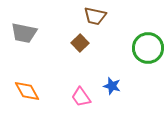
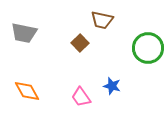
brown trapezoid: moved 7 px right, 4 px down
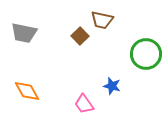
brown square: moved 7 px up
green circle: moved 2 px left, 6 px down
pink trapezoid: moved 3 px right, 7 px down
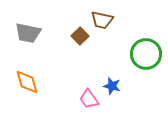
gray trapezoid: moved 4 px right
orange diamond: moved 9 px up; rotated 12 degrees clockwise
pink trapezoid: moved 5 px right, 5 px up
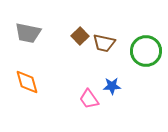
brown trapezoid: moved 2 px right, 23 px down
green circle: moved 3 px up
blue star: rotated 18 degrees counterclockwise
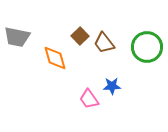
gray trapezoid: moved 11 px left, 4 px down
brown trapezoid: rotated 40 degrees clockwise
green circle: moved 1 px right, 4 px up
orange diamond: moved 28 px right, 24 px up
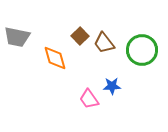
green circle: moved 5 px left, 3 px down
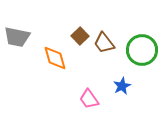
blue star: moved 10 px right; rotated 24 degrees counterclockwise
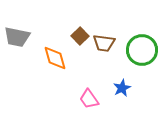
brown trapezoid: rotated 45 degrees counterclockwise
blue star: moved 2 px down
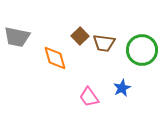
pink trapezoid: moved 2 px up
